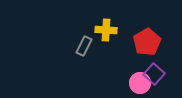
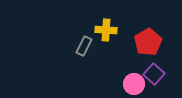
red pentagon: moved 1 px right
pink circle: moved 6 px left, 1 px down
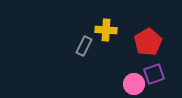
purple square: rotated 30 degrees clockwise
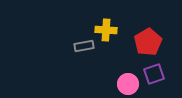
gray rectangle: rotated 54 degrees clockwise
pink circle: moved 6 px left
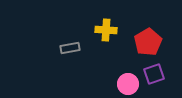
gray rectangle: moved 14 px left, 2 px down
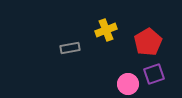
yellow cross: rotated 25 degrees counterclockwise
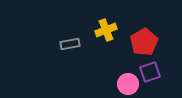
red pentagon: moved 4 px left
gray rectangle: moved 4 px up
purple square: moved 4 px left, 2 px up
